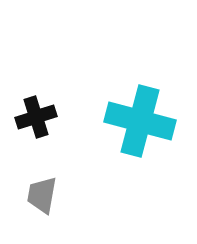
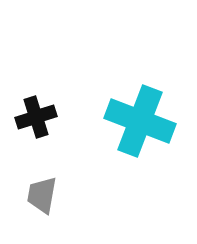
cyan cross: rotated 6 degrees clockwise
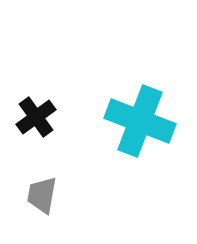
black cross: rotated 18 degrees counterclockwise
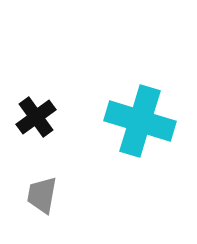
cyan cross: rotated 4 degrees counterclockwise
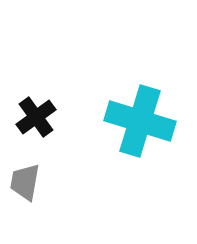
gray trapezoid: moved 17 px left, 13 px up
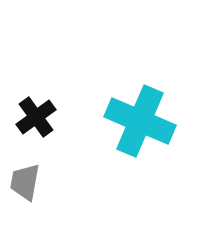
cyan cross: rotated 6 degrees clockwise
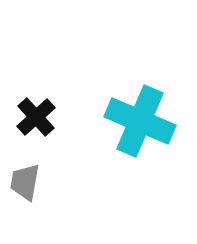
black cross: rotated 6 degrees counterclockwise
